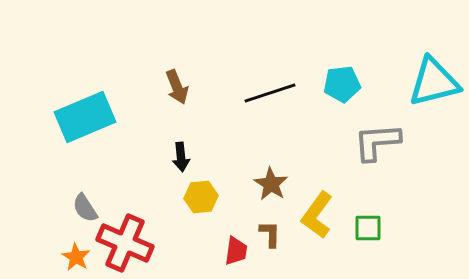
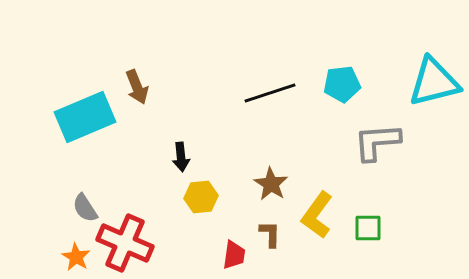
brown arrow: moved 40 px left
red trapezoid: moved 2 px left, 4 px down
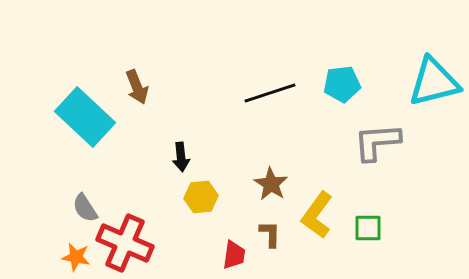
cyan rectangle: rotated 66 degrees clockwise
orange star: rotated 20 degrees counterclockwise
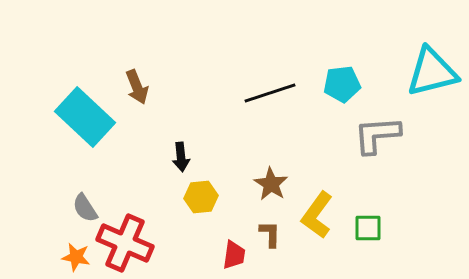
cyan triangle: moved 2 px left, 10 px up
gray L-shape: moved 7 px up
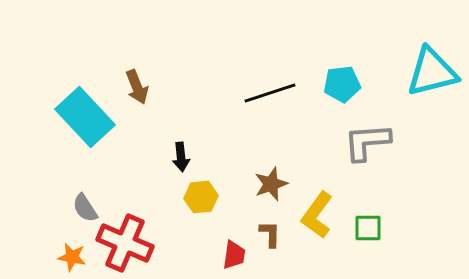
cyan rectangle: rotated 4 degrees clockwise
gray L-shape: moved 10 px left, 7 px down
brown star: rotated 20 degrees clockwise
orange star: moved 4 px left
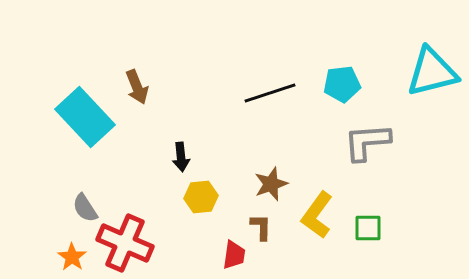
brown L-shape: moved 9 px left, 7 px up
orange star: rotated 24 degrees clockwise
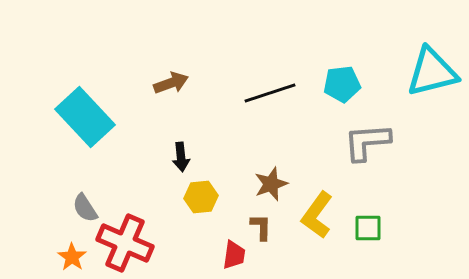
brown arrow: moved 34 px right, 4 px up; rotated 88 degrees counterclockwise
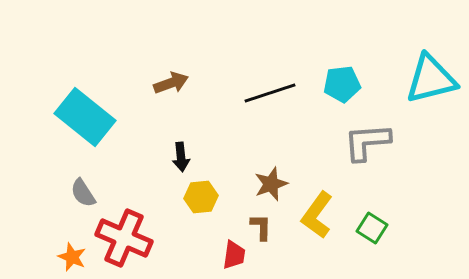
cyan triangle: moved 1 px left, 7 px down
cyan rectangle: rotated 8 degrees counterclockwise
gray semicircle: moved 2 px left, 15 px up
green square: moved 4 px right; rotated 32 degrees clockwise
red cross: moved 1 px left, 5 px up
orange star: rotated 12 degrees counterclockwise
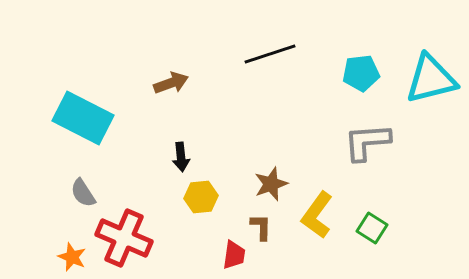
cyan pentagon: moved 19 px right, 11 px up
black line: moved 39 px up
cyan rectangle: moved 2 px left, 1 px down; rotated 12 degrees counterclockwise
